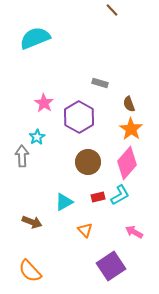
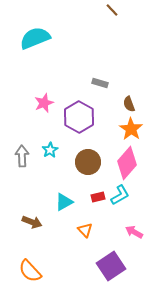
pink star: rotated 18 degrees clockwise
cyan star: moved 13 px right, 13 px down
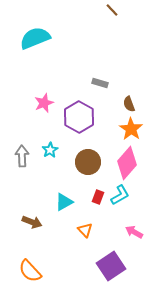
red rectangle: rotated 56 degrees counterclockwise
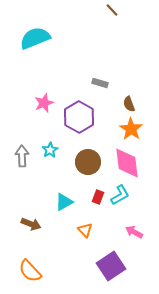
pink diamond: rotated 48 degrees counterclockwise
brown arrow: moved 1 px left, 2 px down
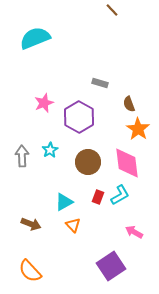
orange star: moved 7 px right
orange triangle: moved 12 px left, 5 px up
